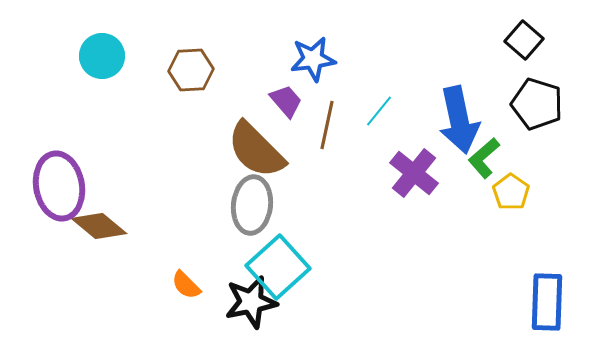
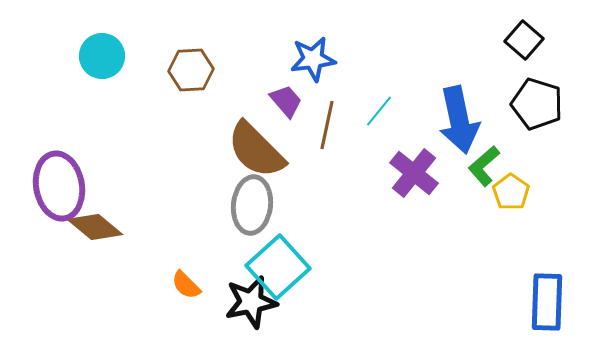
green L-shape: moved 8 px down
brown diamond: moved 4 px left, 1 px down
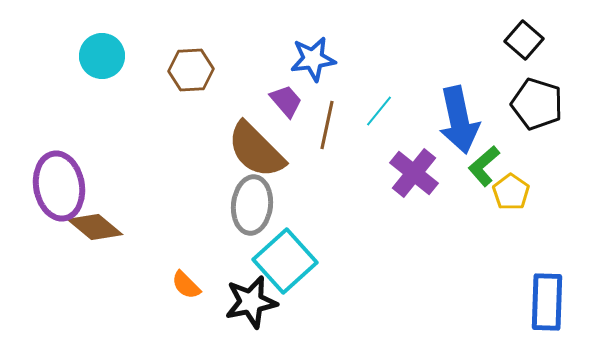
cyan square: moved 7 px right, 6 px up
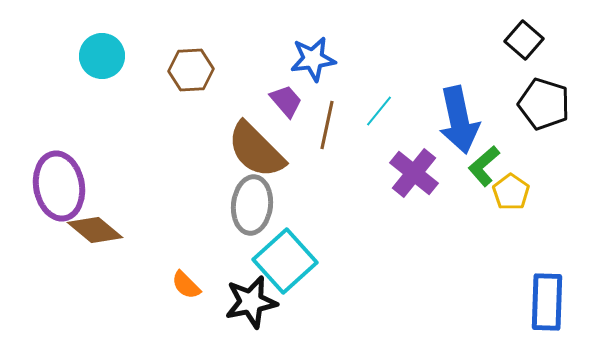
black pentagon: moved 7 px right
brown diamond: moved 3 px down
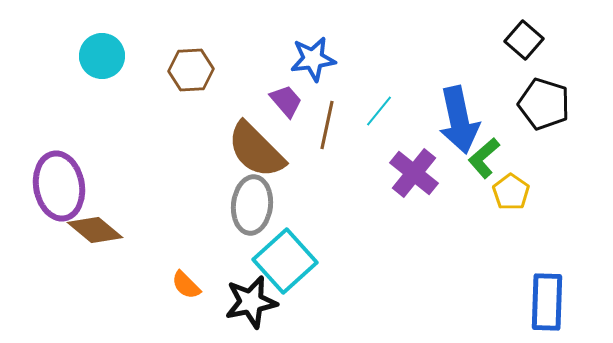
green L-shape: moved 8 px up
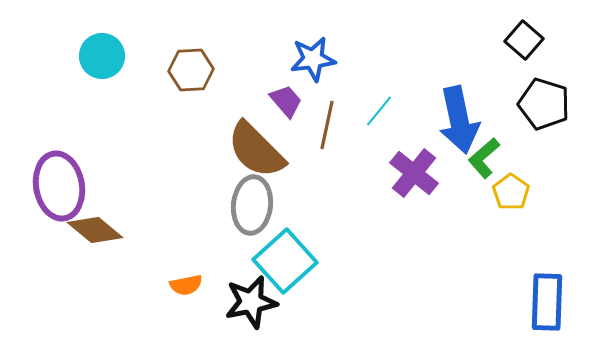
orange semicircle: rotated 56 degrees counterclockwise
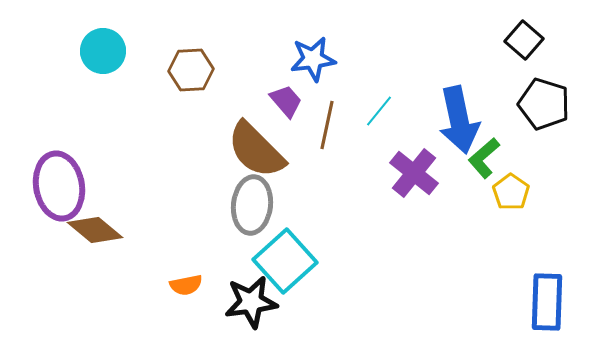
cyan circle: moved 1 px right, 5 px up
black star: rotated 4 degrees clockwise
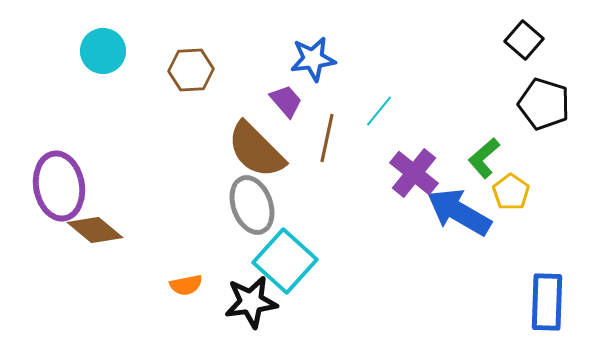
blue arrow: moved 92 px down; rotated 132 degrees clockwise
brown line: moved 13 px down
gray ellipse: rotated 26 degrees counterclockwise
cyan square: rotated 6 degrees counterclockwise
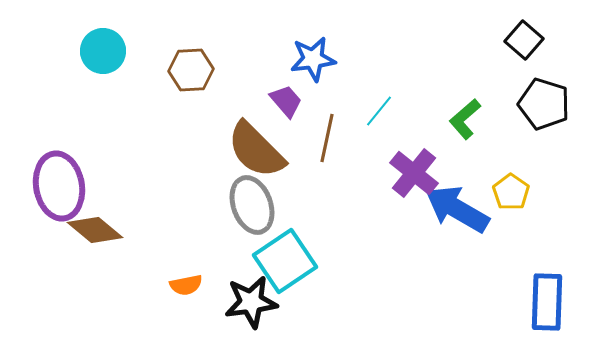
green L-shape: moved 19 px left, 39 px up
blue arrow: moved 2 px left, 3 px up
cyan square: rotated 14 degrees clockwise
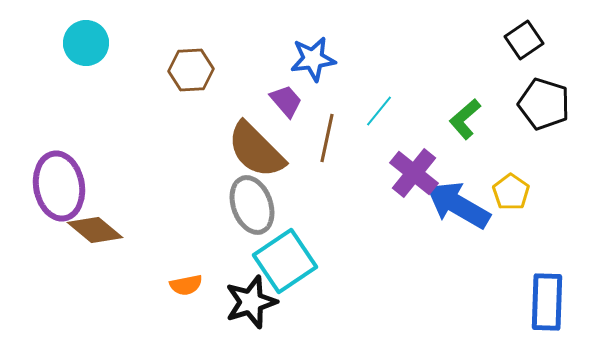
black square: rotated 15 degrees clockwise
cyan circle: moved 17 px left, 8 px up
blue arrow: moved 1 px right, 4 px up
black star: rotated 10 degrees counterclockwise
